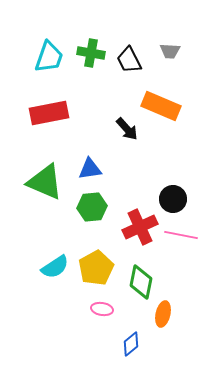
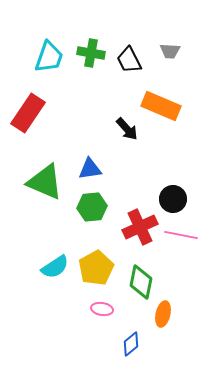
red rectangle: moved 21 px left; rotated 45 degrees counterclockwise
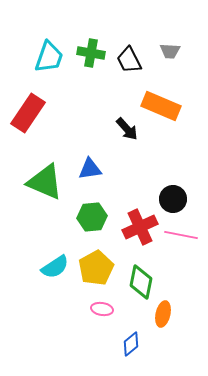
green hexagon: moved 10 px down
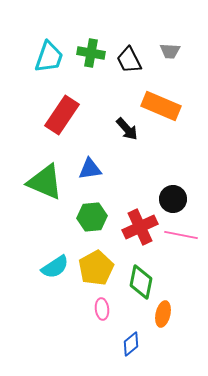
red rectangle: moved 34 px right, 2 px down
pink ellipse: rotated 75 degrees clockwise
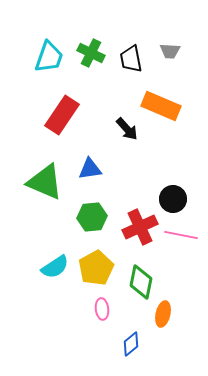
green cross: rotated 16 degrees clockwise
black trapezoid: moved 2 px right, 1 px up; rotated 16 degrees clockwise
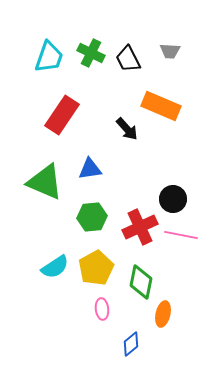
black trapezoid: moved 3 px left; rotated 16 degrees counterclockwise
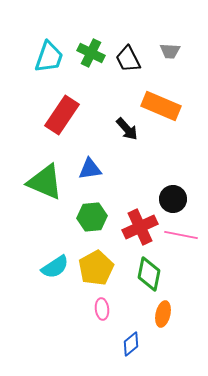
green diamond: moved 8 px right, 8 px up
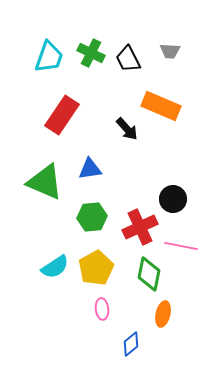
pink line: moved 11 px down
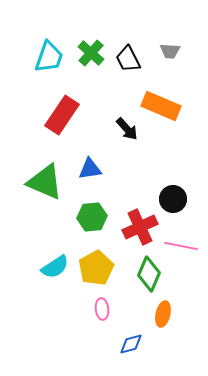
green cross: rotated 16 degrees clockwise
green diamond: rotated 12 degrees clockwise
blue diamond: rotated 25 degrees clockwise
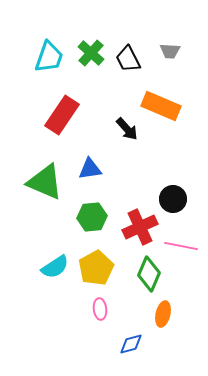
pink ellipse: moved 2 px left
